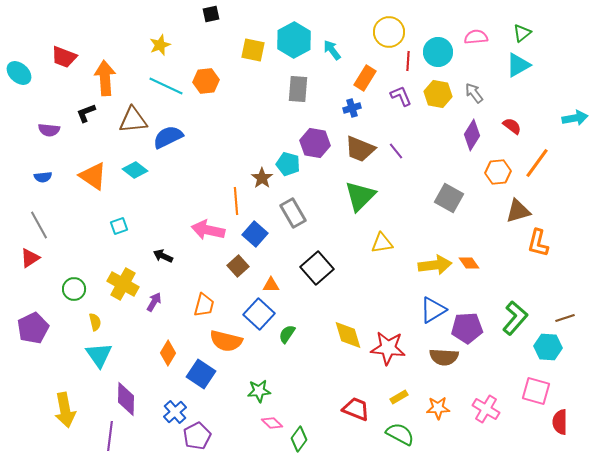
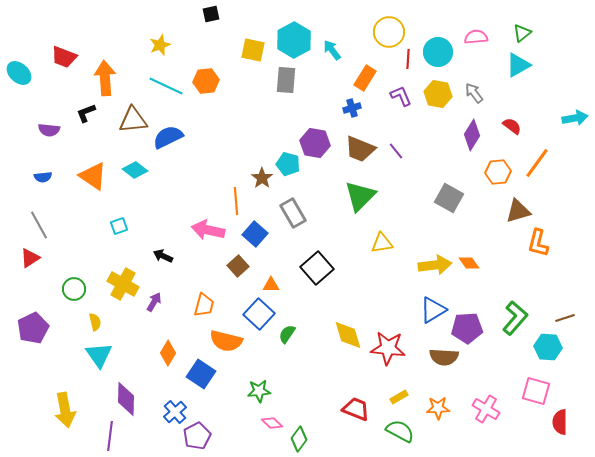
red line at (408, 61): moved 2 px up
gray rectangle at (298, 89): moved 12 px left, 9 px up
green semicircle at (400, 434): moved 3 px up
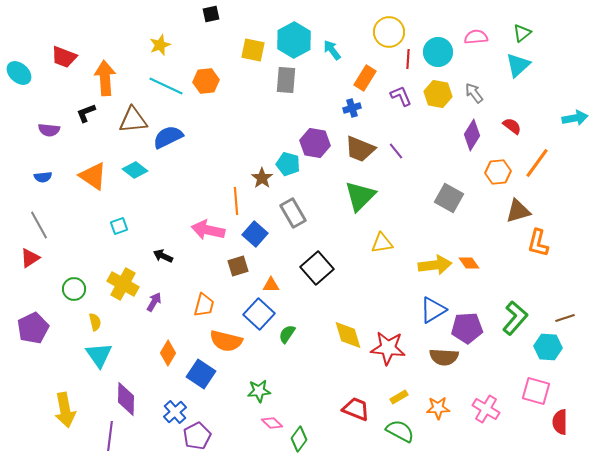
cyan triangle at (518, 65): rotated 12 degrees counterclockwise
brown square at (238, 266): rotated 25 degrees clockwise
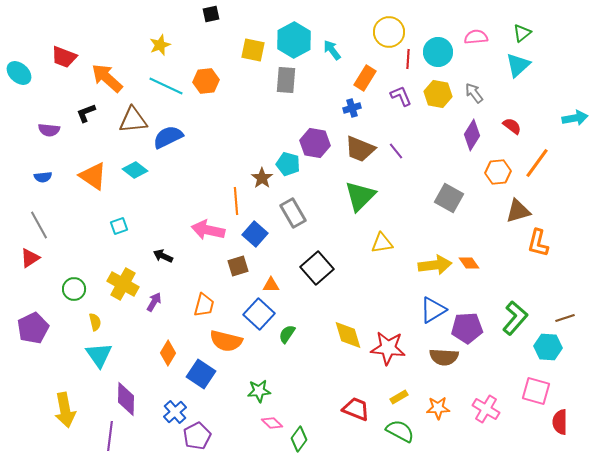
orange arrow at (105, 78): moved 2 px right; rotated 44 degrees counterclockwise
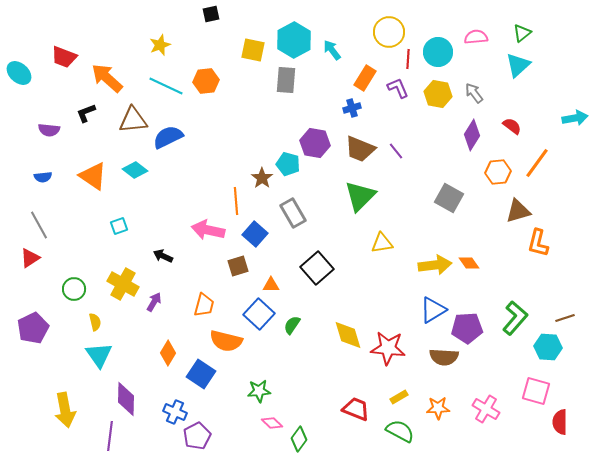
purple L-shape at (401, 96): moved 3 px left, 8 px up
green semicircle at (287, 334): moved 5 px right, 9 px up
blue cross at (175, 412): rotated 25 degrees counterclockwise
